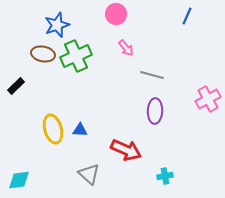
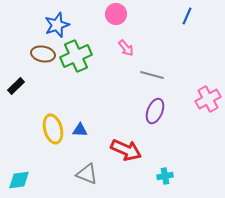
purple ellipse: rotated 20 degrees clockwise
gray triangle: moved 2 px left; rotated 20 degrees counterclockwise
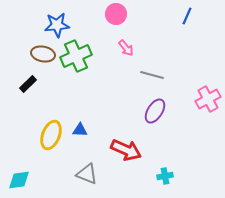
blue star: rotated 15 degrees clockwise
black rectangle: moved 12 px right, 2 px up
purple ellipse: rotated 10 degrees clockwise
yellow ellipse: moved 2 px left, 6 px down; rotated 36 degrees clockwise
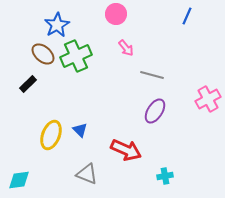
blue star: rotated 25 degrees counterclockwise
brown ellipse: rotated 30 degrees clockwise
blue triangle: rotated 42 degrees clockwise
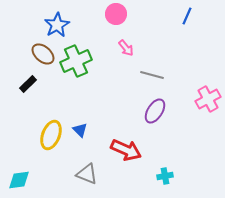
green cross: moved 5 px down
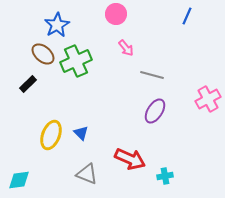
blue triangle: moved 1 px right, 3 px down
red arrow: moved 4 px right, 9 px down
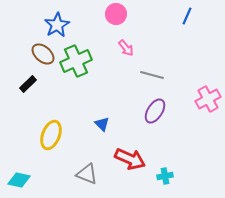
blue triangle: moved 21 px right, 9 px up
cyan diamond: rotated 20 degrees clockwise
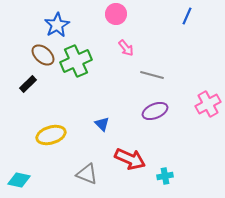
brown ellipse: moved 1 px down
pink cross: moved 5 px down
purple ellipse: rotated 35 degrees clockwise
yellow ellipse: rotated 52 degrees clockwise
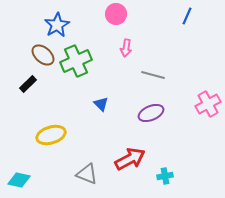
pink arrow: rotated 48 degrees clockwise
gray line: moved 1 px right
purple ellipse: moved 4 px left, 2 px down
blue triangle: moved 1 px left, 20 px up
red arrow: rotated 52 degrees counterclockwise
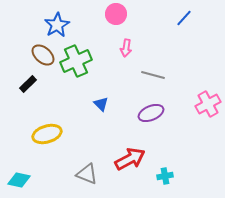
blue line: moved 3 px left, 2 px down; rotated 18 degrees clockwise
yellow ellipse: moved 4 px left, 1 px up
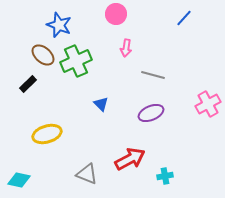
blue star: moved 2 px right; rotated 20 degrees counterclockwise
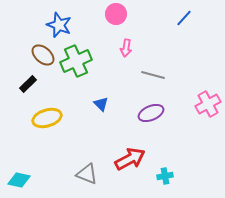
yellow ellipse: moved 16 px up
